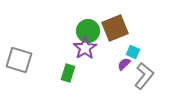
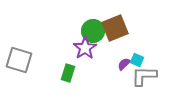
green circle: moved 5 px right
cyan square: moved 4 px right, 8 px down
gray L-shape: rotated 128 degrees counterclockwise
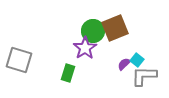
cyan square: rotated 16 degrees clockwise
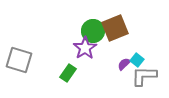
green rectangle: rotated 18 degrees clockwise
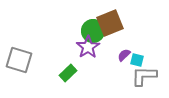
brown square: moved 5 px left, 5 px up
purple star: moved 3 px right, 1 px up
cyan square: rotated 24 degrees counterclockwise
purple semicircle: moved 9 px up
green rectangle: rotated 12 degrees clockwise
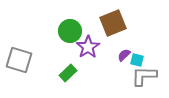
brown square: moved 3 px right
green circle: moved 23 px left
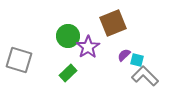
green circle: moved 2 px left, 5 px down
gray L-shape: moved 1 px right; rotated 44 degrees clockwise
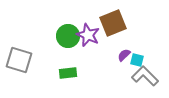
purple star: moved 12 px up; rotated 15 degrees counterclockwise
green rectangle: rotated 36 degrees clockwise
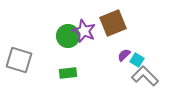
purple star: moved 4 px left, 4 px up
cyan square: rotated 16 degrees clockwise
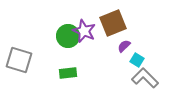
purple semicircle: moved 9 px up
gray L-shape: moved 2 px down
